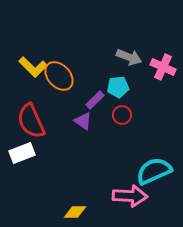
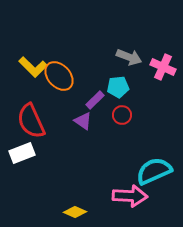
yellow diamond: rotated 25 degrees clockwise
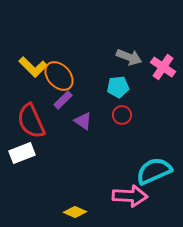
pink cross: rotated 10 degrees clockwise
purple rectangle: moved 32 px left
